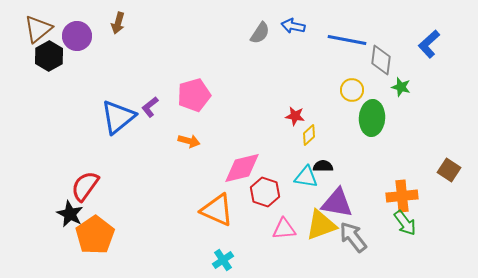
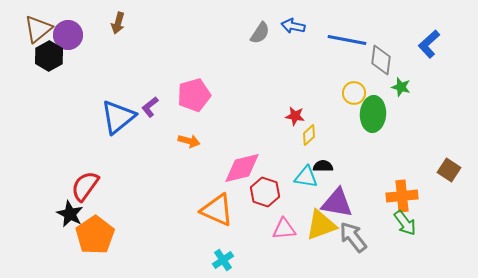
purple circle: moved 9 px left, 1 px up
yellow circle: moved 2 px right, 3 px down
green ellipse: moved 1 px right, 4 px up
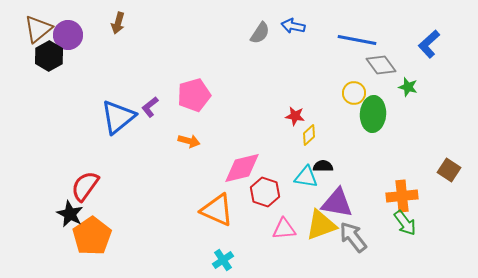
blue line: moved 10 px right
gray diamond: moved 5 px down; rotated 44 degrees counterclockwise
green star: moved 7 px right
orange pentagon: moved 3 px left, 1 px down
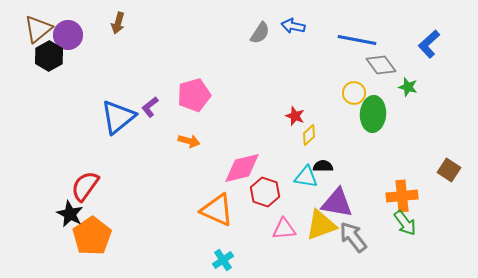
red star: rotated 12 degrees clockwise
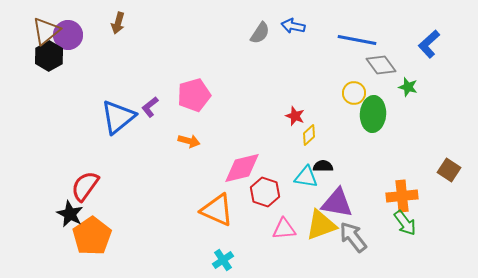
brown triangle: moved 8 px right, 2 px down
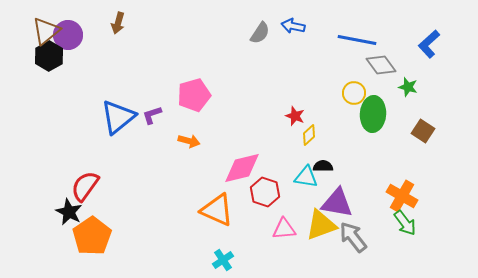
purple L-shape: moved 2 px right, 8 px down; rotated 20 degrees clockwise
brown square: moved 26 px left, 39 px up
orange cross: rotated 36 degrees clockwise
black star: moved 1 px left, 2 px up
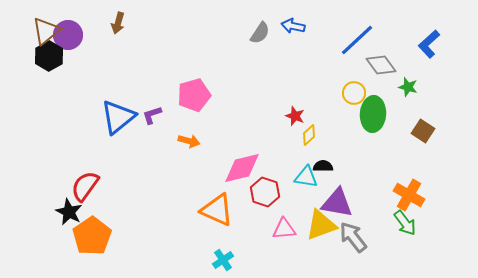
blue line: rotated 54 degrees counterclockwise
orange cross: moved 7 px right, 1 px up
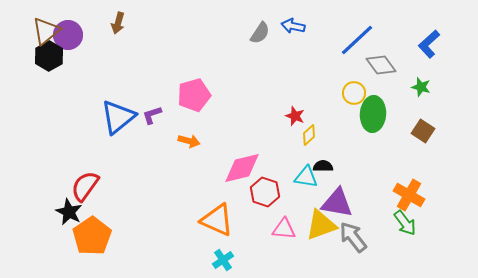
green star: moved 13 px right
orange triangle: moved 10 px down
pink triangle: rotated 10 degrees clockwise
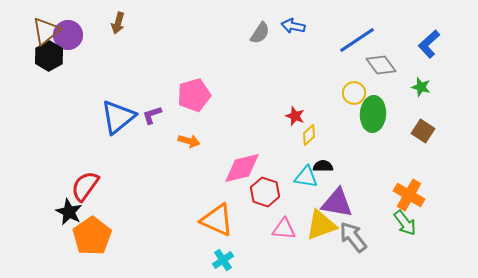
blue line: rotated 9 degrees clockwise
